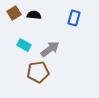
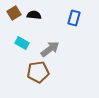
cyan rectangle: moved 2 px left, 2 px up
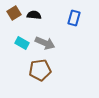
gray arrow: moved 5 px left, 6 px up; rotated 60 degrees clockwise
brown pentagon: moved 2 px right, 2 px up
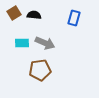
cyan rectangle: rotated 32 degrees counterclockwise
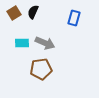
black semicircle: moved 1 px left, 3 px up; rotated 72 degrees counterclockwise
brown pentagon: moved 1 px right, 1 px up
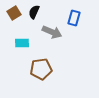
black semicircle: moved 1 px right
gray arrow: moved 7 px right, 11 px up
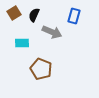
black semicircle: moved 3 px down
blue rectangle: moved 2 px up
brown pentagon: rotated 30 degrees clockwise
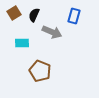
brown pentagon: moved 1 px left, 2 px down
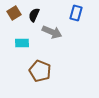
blue rectangle: moved 2 px right, 3 px up
